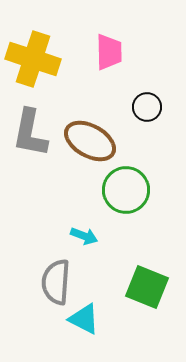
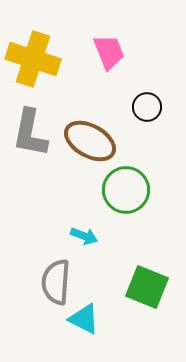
pink trapezoid: rotated 21 degrees counterclockwise
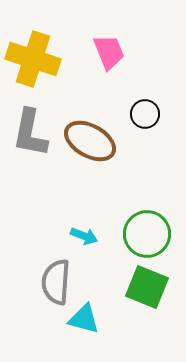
black circle: moved 2 px left, 7 px down
green circle: moved 21 px right, 44 px down
cyan triangle: rotated 12 degrees counterclockwise
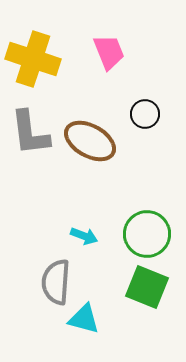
gray L-shape: rotated 18 degrees counterclockwise
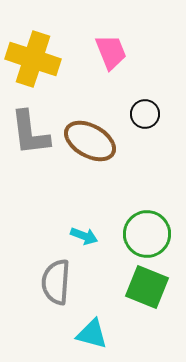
pink trapezoid: moved 2 px right
cyan triangle: moved 8 px right, 15 px down
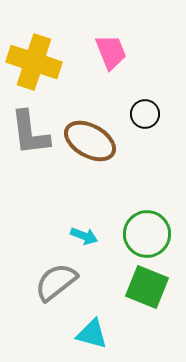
yellow cross: moved 1 px right, 3 px down
gray semicircle: rotated 48 degrees clockwise
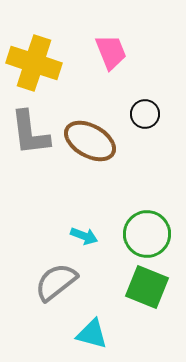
yellow cross: moved 1 px down
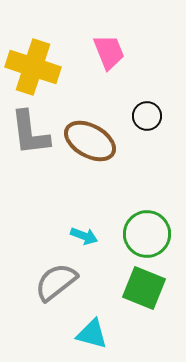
pink trapezoid: moved 2 px left
yellow cross: moved 1 px left, 4 px down
black circle: moved 2 px right, 2 px down
green square: moved 3 px left, 1 px down
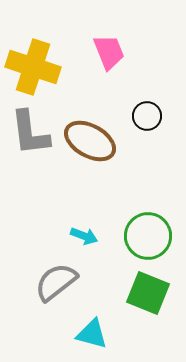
green circle: moved 1 px right, 2 px down
green square: moved 4 px right, 5 px down
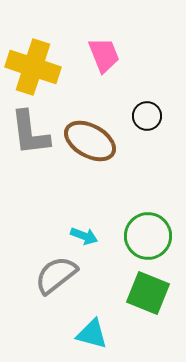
pink trapezoid: moved 5 px left, 3 px down
gray semicircle: moved 7 px up
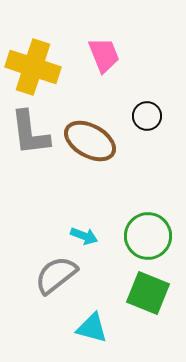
cyan triangle: moved 6 px up
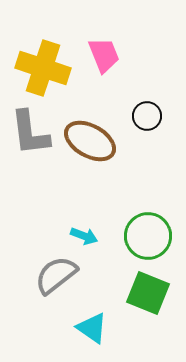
yellow cross: moved 10 px right, 1 px down
cyan triangle: rotated 20 degrees clockwise
